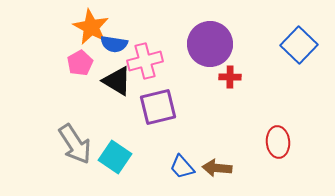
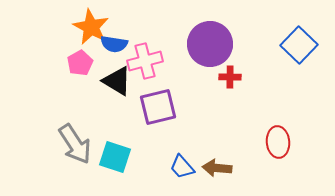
cyan square: rotated 16 degrees counterclockwise
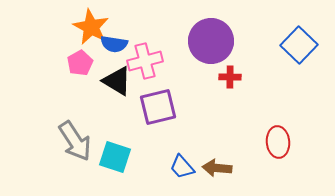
purple circle: moved 1 px right, 3 px up
gray arrow: moved 3 px up
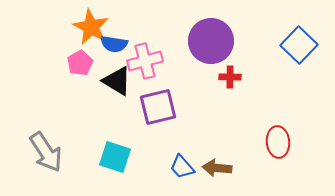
gray arrow: moved 29 px left, 11 px down
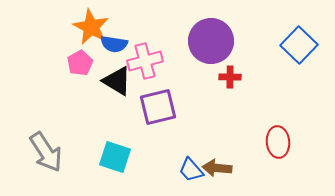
blue trapezoid: moved 9 px right, 3 px down
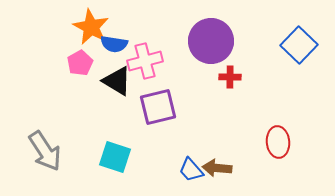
gray arrow: moved 1 px left, 1 px up
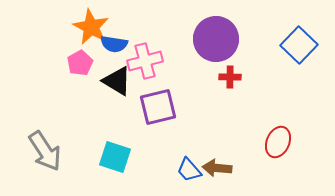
purple circle: moved 5 px right, 2 px up
red ellipse: rotated 28 degrees clockwise
blue trapezoid: moved 2 px left
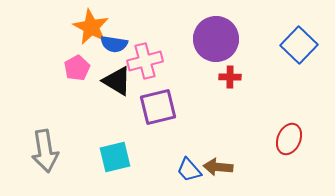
pink pentagon: moved 3 px left, 5 px down
red ellipse: moved 11 px right, 3 px up
gray arrow: rotated 24 degrees clockwise
cyan square: rotated 32 degrees counterclockwise
brown arrow: moved 1 px right, 1 px up
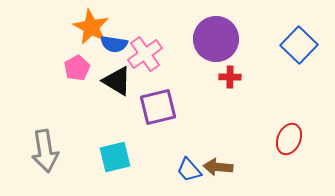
pink cross: moved 7 px up; rotated 20 degrees counterclockwise
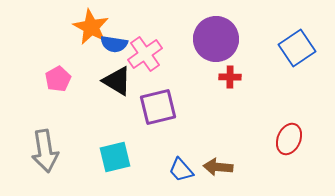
blue square: moved 2 px left, 3 px down; rotated 12 degrees clockwise
pink pentagon: moved 19 px left, 11 px down
blue trapezoid: moved 8 px left
